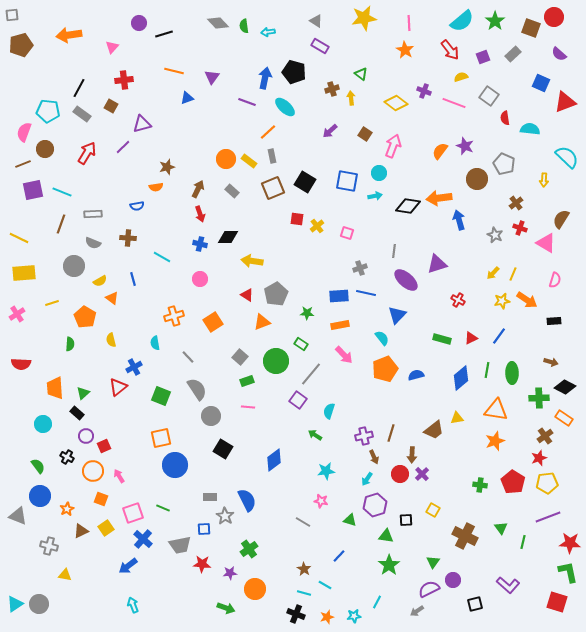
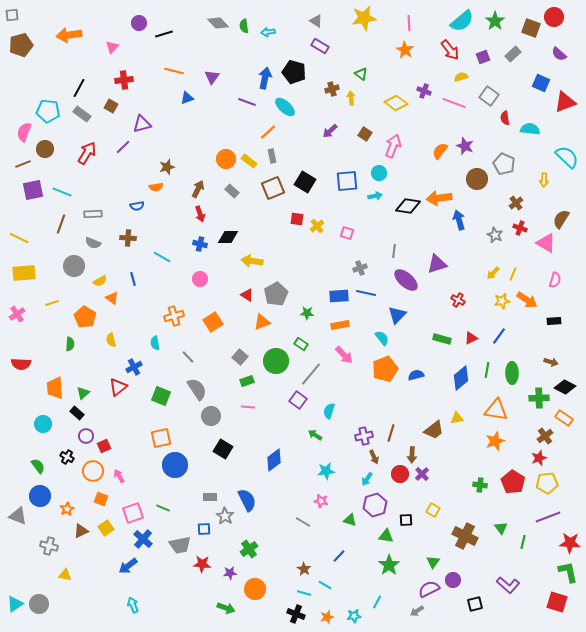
blue square at (347, 181): rotated 15 degrees counterclockwise
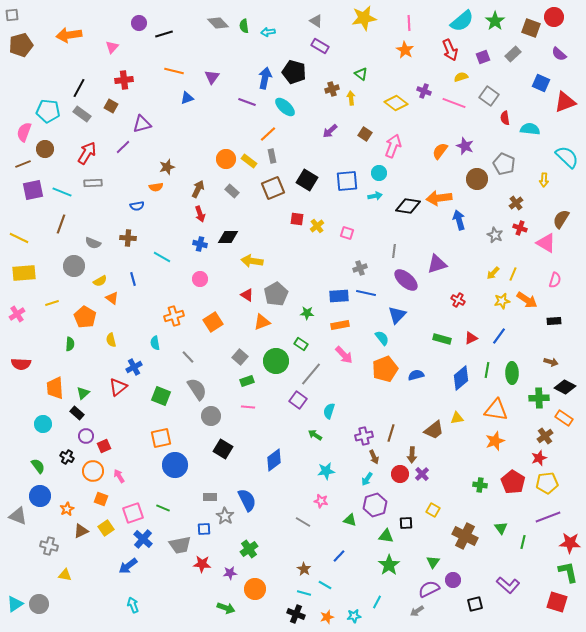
red arrow at (450, 50): rotated 15 degrees clockwise
orange line at (268, 132): moved 2 px down
black square at (305, 182): moved 2 px right, 2 px up
gray rectangle at (93, 214): moved 31 px up
black square at (406, 520): moved 3 px down
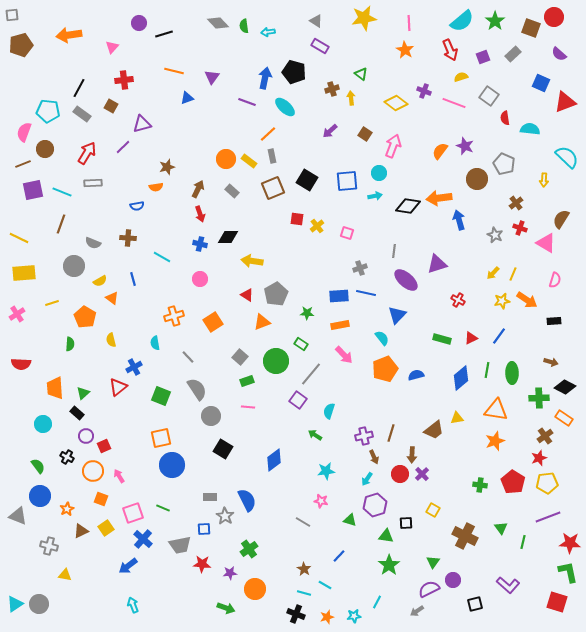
blue circle at (175, 465): moved 3 px left
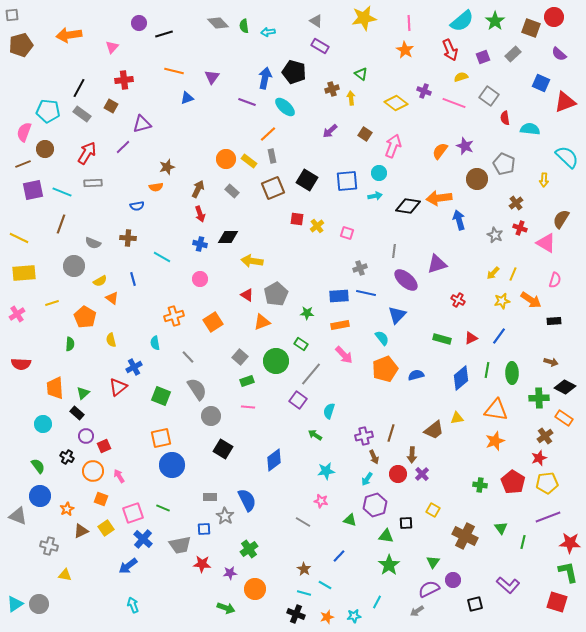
orange arrow at (527, 300): moved 4 px right
red circle at (400, 474): moved 2 px left
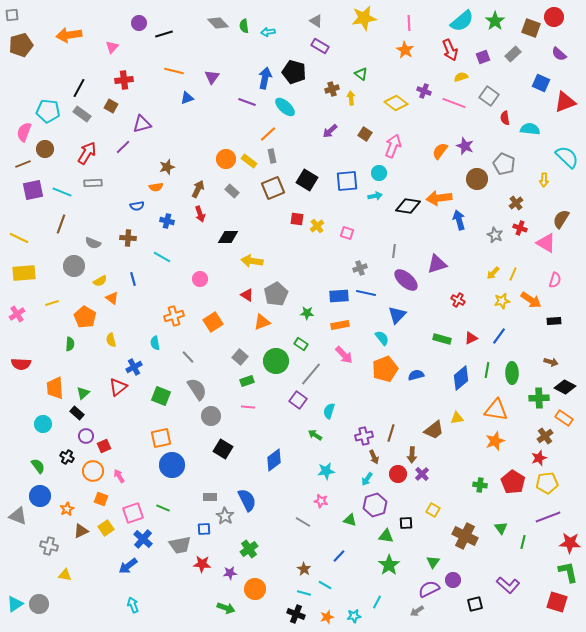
blue cross at (200, 244): moved 33 px left, 23 px up
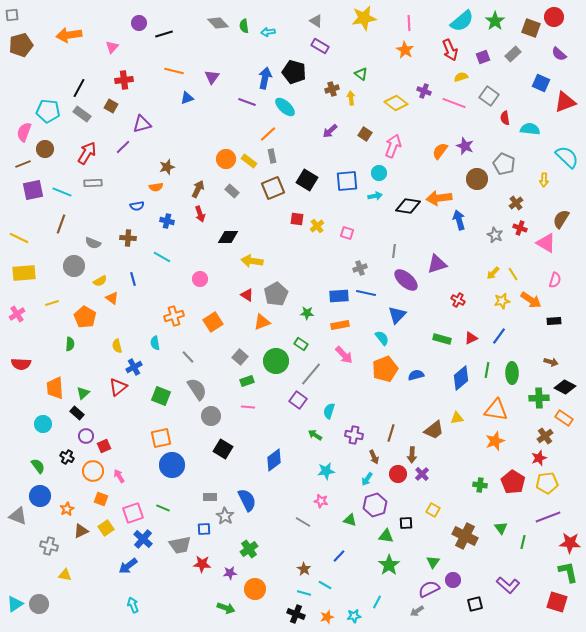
yellow line at (513, 274): rotated 56 degrees counterclockwise
yellow semicircle at (111, 340): moved 6 px right, 6 px down
purple cross at (364, 436): moved 10 px left, 1 px up; rotated 24 degrees clockwise
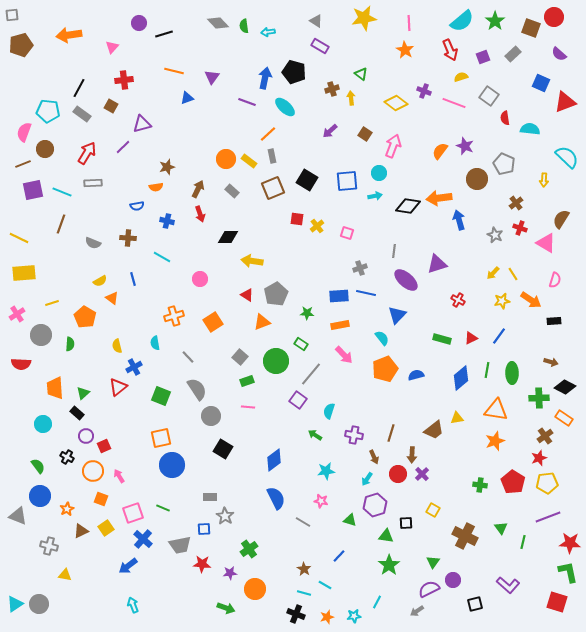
gray circle at (74, 266): moved 33 px left, 69 px down
blue semicircle at (247, 500): moved 29 px right, 2 px up
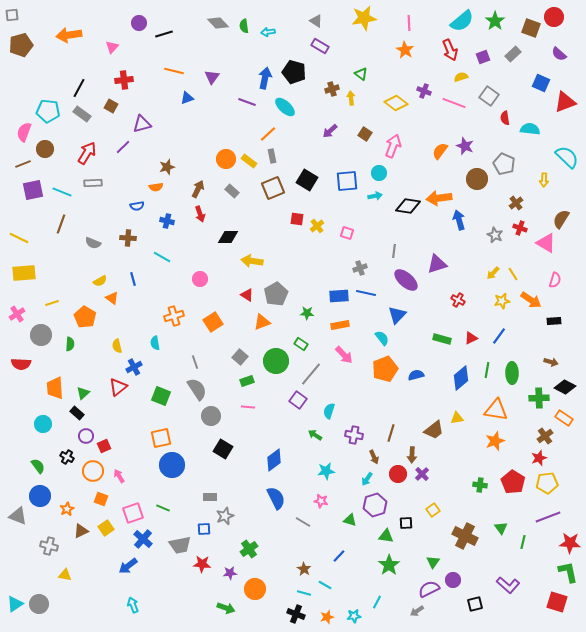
gray line at (188, 357): moved 7 px right, 5 px down; rotated 24 degrees clockwise
yellow square at (433, 510): rotated 24 degrees clockwise
gray star at (225, 516): rotated 18 degrees clockwise
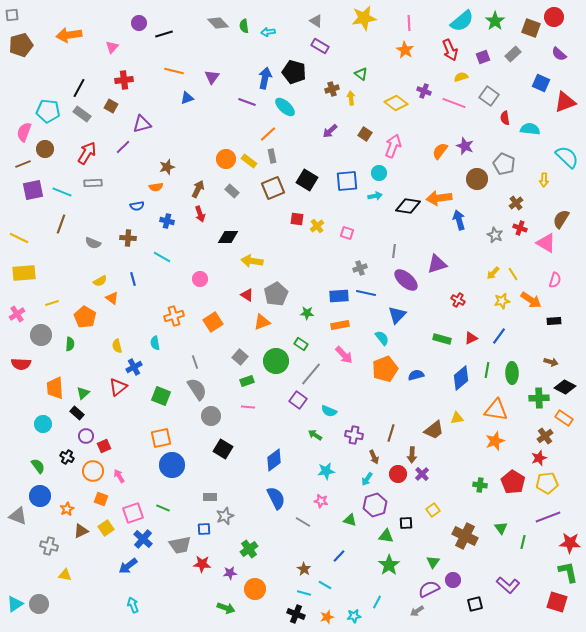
cyan semicircle at (329, 411): rotated 84 degrees counterclockwise
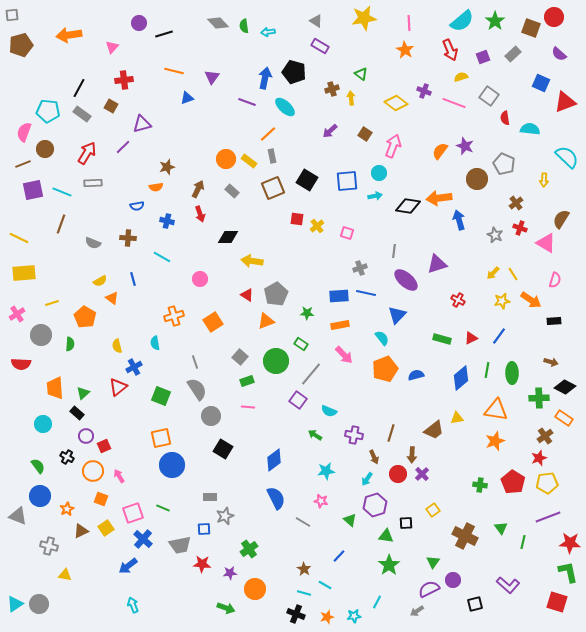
orange triangle at (262, 322): moved 4 px right, 1 px up
green triangle at (350, 520): rotated 24 degrees clockwise
